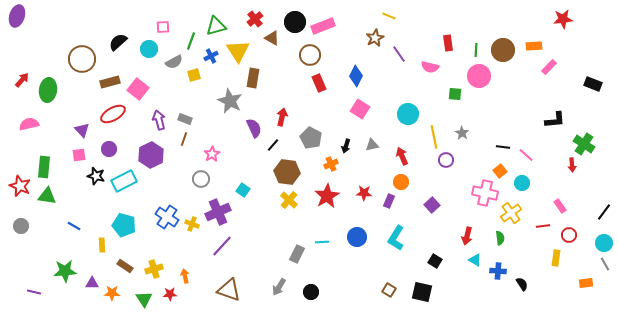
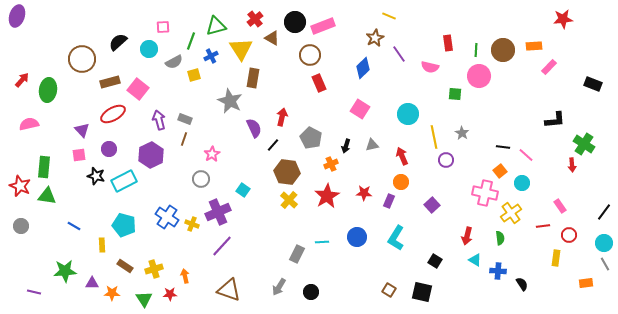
yellow triangle at (238, 51): moved 3 px right, 2 px up
blue diamond at (356, 76): moved 7 px right, 8 px up; rotated 20 degrees clockwise
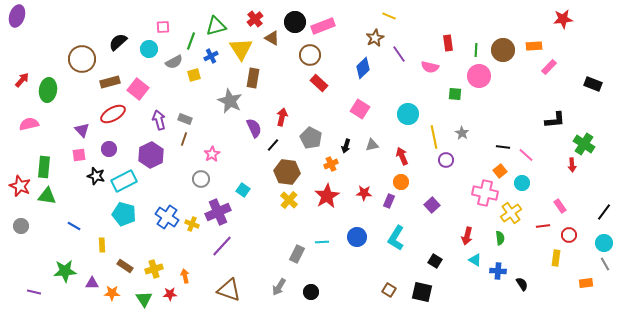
red rectangle at (319, 83): rotated 24 degrees counterclockwise
cyan pentagon at (124, 225): moved 11 px up
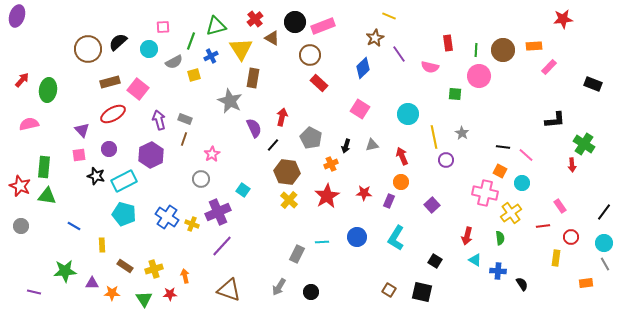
brown circle at (82, 59): moved 6 px right, 10 px up
orange square at (500, 171): rotated 24 degrees counterclockwise
red circle at (569, 235): moved 2 px right, 2 px down
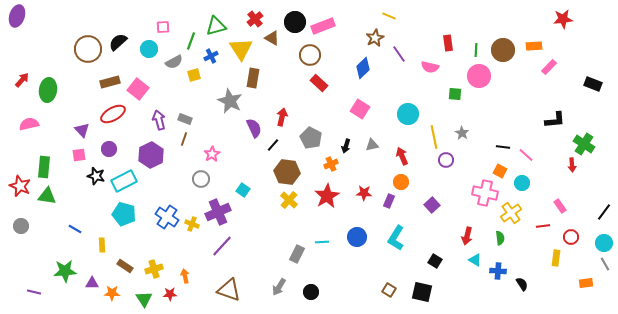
blue line at (74, 226): moved 1 px right, 3 px down
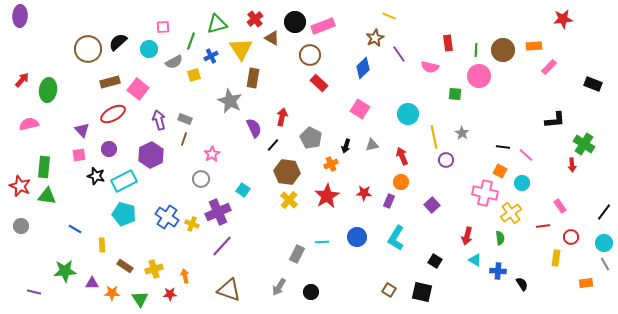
purple ellipse at (17, 16): moved 3 px right; rotated 15 degrees counterclockwise
green triangle at (216, 26): moved 1 px right, 2 px up
green triangle at (144, 299): moved 4 px left
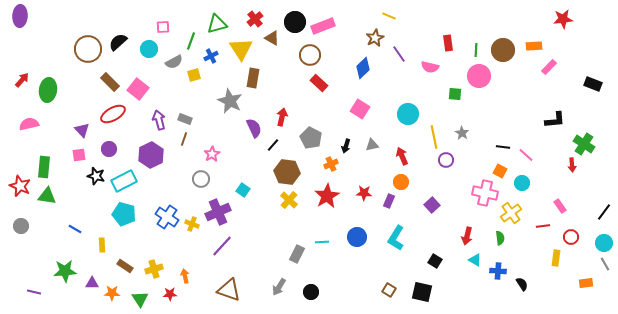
brown rectangle at (110, 82): rotated 60 degrees clockwise
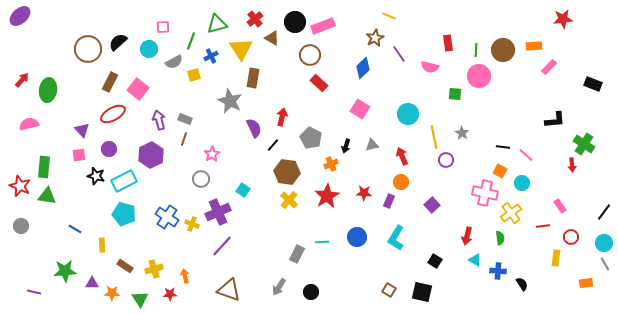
purple ellipse at (20, 16): rotated 45 degrees clockwise
brown rectangle at (110, 82): rotated 72 degrees clockwise
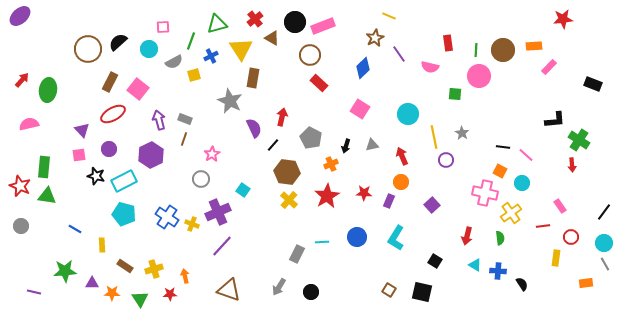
green cross at (584, 144): moved 5 px left, 4 px up
cyan triangle at (475, 260): moved 5 px down
